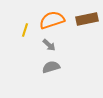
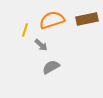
gray arrow: moved 8 px left
gray semicircle: rotated 12 degrees counterclockwise
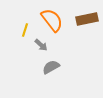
orange semicircle: rotated 70 degrees clockwise
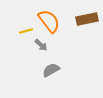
orange semicircle: moved 3 px left, 1 px down
yellow line: moved 1 px right, 1 px down; rotated 56 degrees clockwise
gray semicircle: moved 3 px down
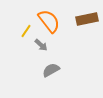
yellow line: rotated 40 degrees counterclockwise
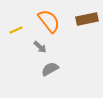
yellow line: moved 10 px left, 1 px up; rotated 32 degrees clockwise
gray arrow: moved 1 px left, 2 px down
gray semicircle: moved 1 px left, 1 px up
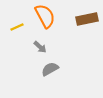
orange semicircle: moved 4 px left, 5 px up; rotated 10 degrees clockwise
yellow line: moved 1 px right, 3 px up
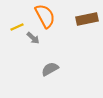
gray arrow: moved 7 px left, 9 px up
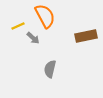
brown rectangle: moved 1 px left, 17 px down
yellow line: moved 1 px right, 1 px up
gray semicircle: rotated 48 degrees counterclockwise
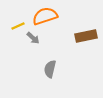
orange semicircle: rotated 80 degrees counterclockwise
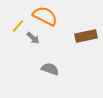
orange semicircle: rotated 45 degrees clockwise
yellow line: rotated 24 degrees counterclockwise
gray semicircle: rotated 96 degrees clockwise
